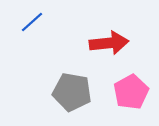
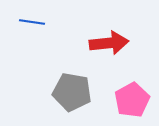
blue line: rotated 50 degrees clockwise
pink pentagon: moved 1 px right, 8 px down
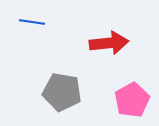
gray pentagon: moved 10 px left
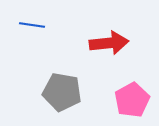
blue line: moved 3 px down
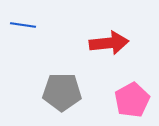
blue line: moved 9 px left
gray pentagon: rotated 9 degrees counterclockwise
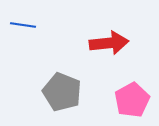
gray pentagon: rotated 21 degrees clockwise
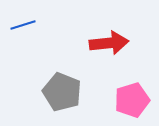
blue line: rotated 25 degrees counterclockwise
pink pentagon: rotated 12 degrees clockwise
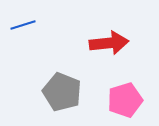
pink pentagon: moved 7 px left
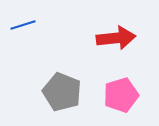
red arrow: moved 7 px right, 5 px up
pink pentagon: moved 4 px left, 5 px up
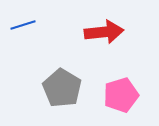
red arrow: moved 12 px left, 6 px up
gray pentagon: moved 4 px up; rotated 9 degrees clockwise
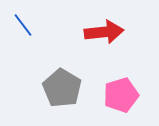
blue line: rotated 70 degrees clockwise
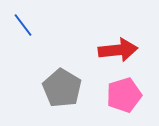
red arrow: moved 14 px right, 18 px down
pink pentagon: moved 3 px right
